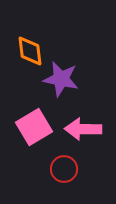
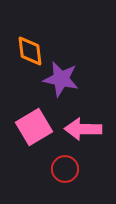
red circle: moved 1 px right
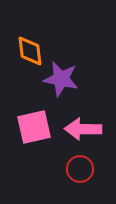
pink square: rotated 18 degrees clockwise
red circle: moved 15 px right
